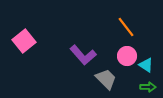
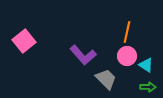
orange line: moved 1 px right, 5 px down; rotated 50 degrees clockwise
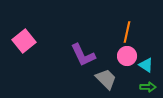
purple L-shape: rotated 16 degrees clockwise
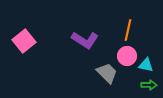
orange line: moved 1 px right, 2 px up
purple L-shape: moved 2 px right, 15 px up; rotated 32 degrees counterclockwise
cyan triangle: rotated 21 degrees counterclockwise
gray trapezoid: moved 1 px right, 6 px up
green arrow: moved 1 px right, 2 px up
